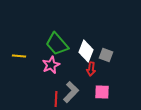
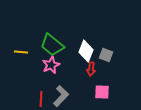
green trapezoid: moved 5 px left, 1 px down; rotated 10 degrees counterclockwise
yellow line: moved 2 px right, 4 px up
gray L-shape: moved 10 px left, 4 px down
red line: moved 15 px left
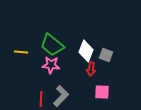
pink star: rotated 30 degrees clockwise
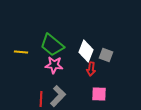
pink star: moved 3 px right
pink square: moved 3 px left, 2 px down
gray L-shape: moved 3 px left
